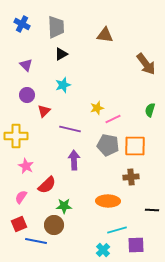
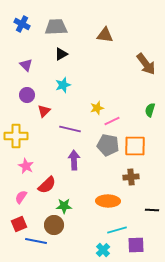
gray trapezoid: rotated 90 degrees counterclockwise
pink line: moved 1 px left, 2 px down
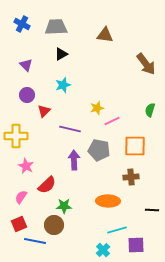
gray pentagon: moved 9 px left, 5 px down
blue line: moved 1 px left
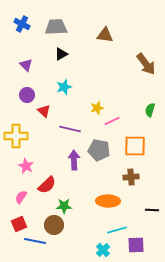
cyan star: moved 1 px right, 2 px down
red triangle: rotated 32 degrees counterclockwise
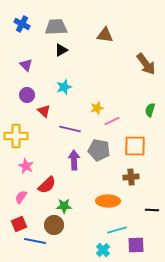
black triangle: moved 4 px up
